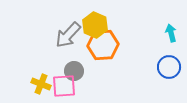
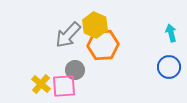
gray circle: moved 1 px right, 1 px up
yellow cross: rotated 18 degrees clockwise
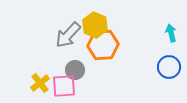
yellow cross: moved 1 px left, 1 px up; rotated 12 degrees clockwise
